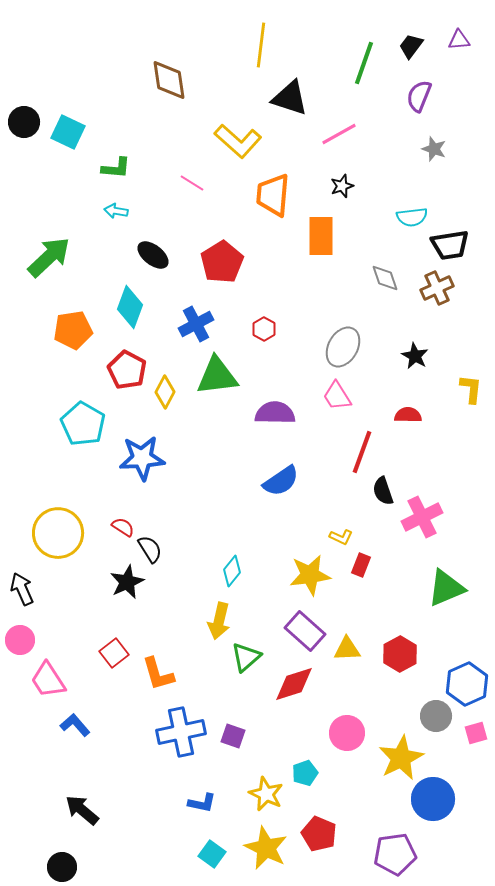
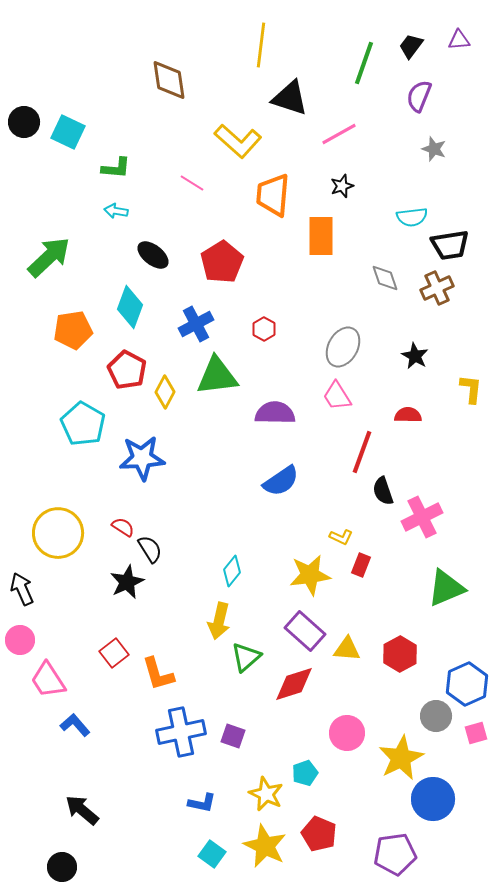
yellow triangle at (347, 649): rotated 8 degrees clockwise
yellow star at (266, 848): moved 1 px left, 2 px up
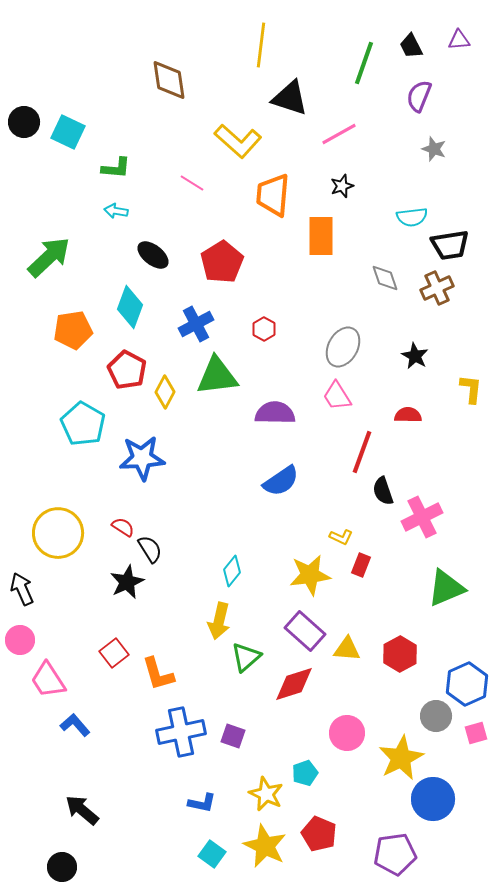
black trapezoid at (411, 46): rotated 64 degrees counterclockwise
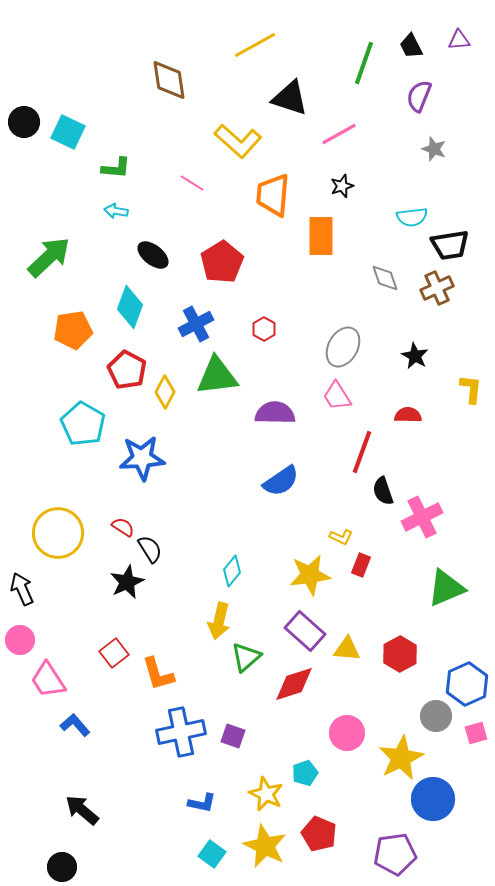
yellow line at (261, 45): moved 6 px left; rotated 54 degrees clockwise
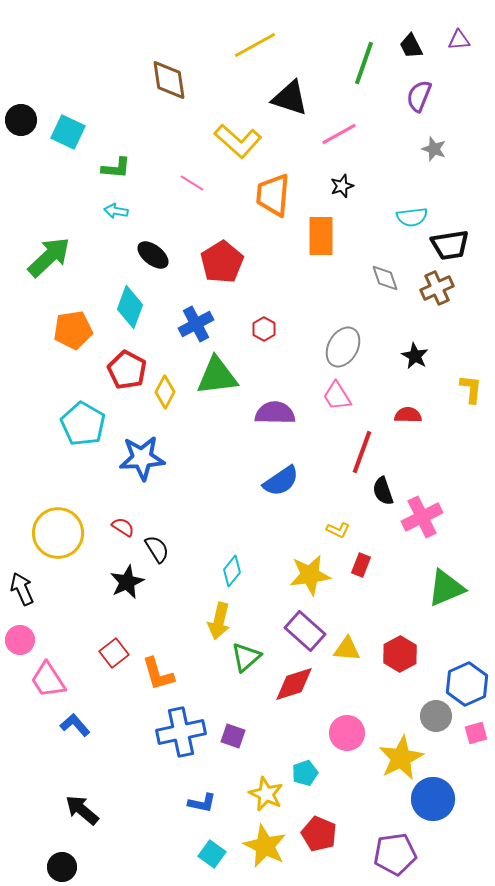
black circle at (24, 122): moved 3 px left, 2 px up
yellow L-shape at (341, 537): moved 3 px left, 7 px up
black semicircle at (150, 549): moved 7 px right
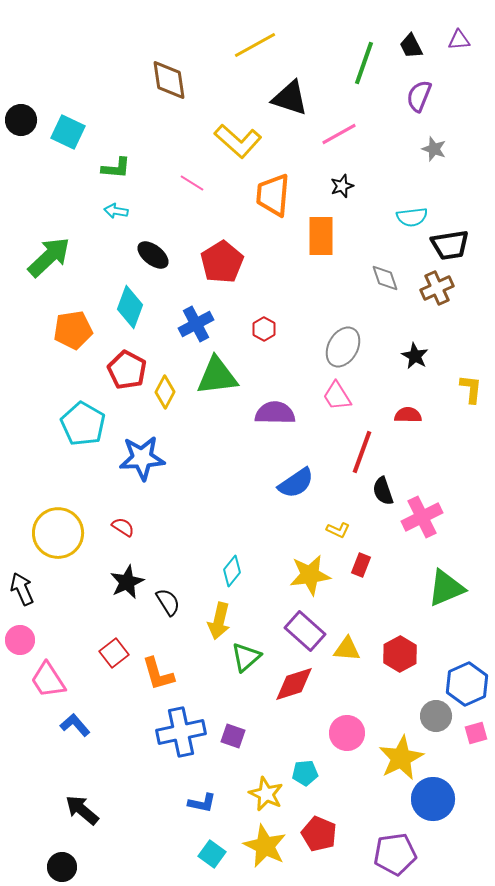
blue semicircle at (281, 481): moved 15 px right, 2 px down
black semicircle at (157, 549): moved 11 px right, 53 px down
cyan pentagon at (305, 773): rotated 15 degrees clockwise
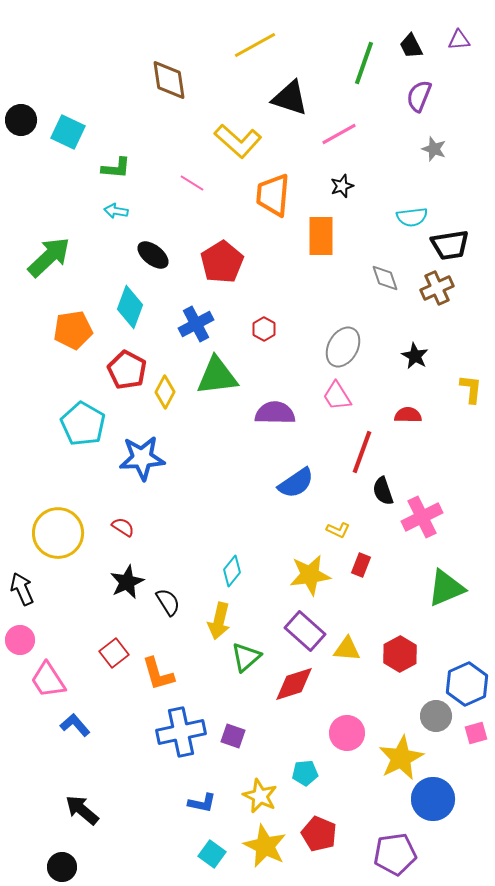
yellow star at (266, 794): moved 6 px left, 2 px down
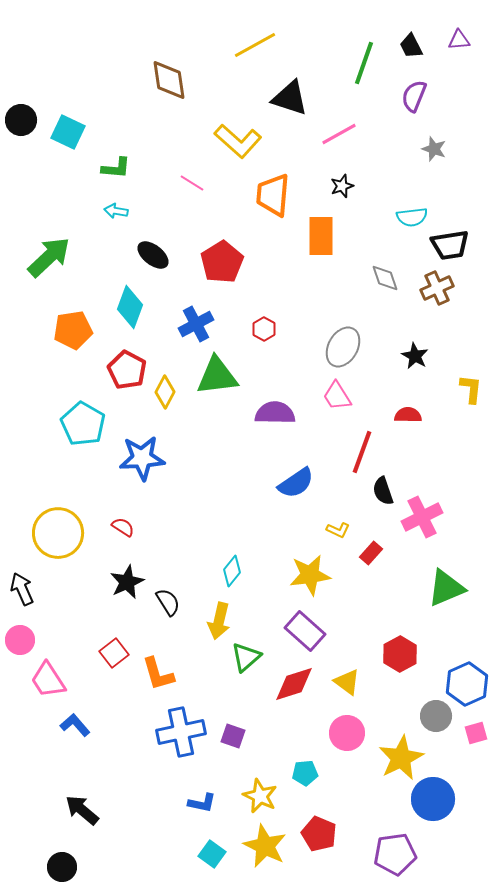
purple semicircle at (419, 96): moved 5 px left
red rectangle at (361, 565): moved 10 px right, 12 px up; rotated 20 degrees clockwise
yellow triangle at (347, 649): moved 33 px down; rotated 32 degrees clockwise
